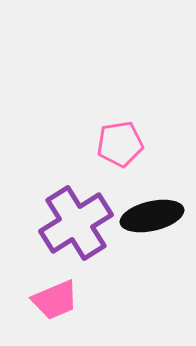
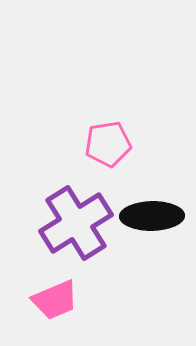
pink pentagon: moved 12 px left
black ellipse: rotated 12 degrees clockwise
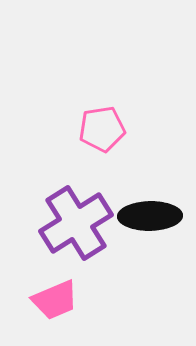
pink pentagon: moved 6 px left, 15 px up
black ellipse: moved 2 px left
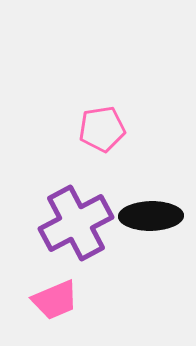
black ellipse: moved 1 px right
purple cross: rotated 4 degrees clockwise
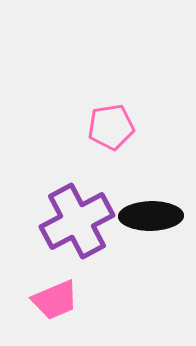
pink pentagon: moved 9 px right, 2 px up
purple cross: moved 1 px right, 2 px up
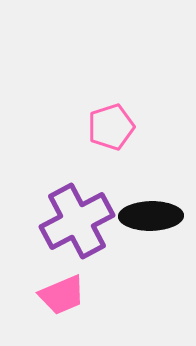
pink pentagon: rotated 9 degrees counterclockwise
pink trapezoid: moved 7 px right, 5 px up
